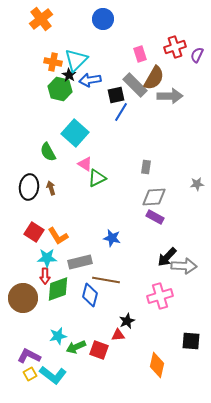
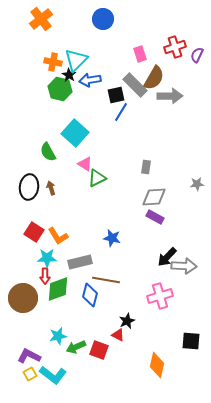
red triangle at (118, 335): rotated 32 degrees clockwise
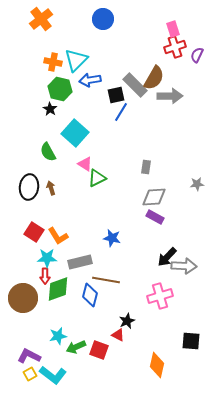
pink rectangle at (140, 54): moved 33 px right, 25 px up
black star at (69, 75): moved 19 px left, 34 px down
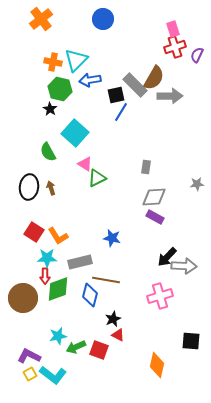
black star at (127, 321): moved 14 px left, 2 px up
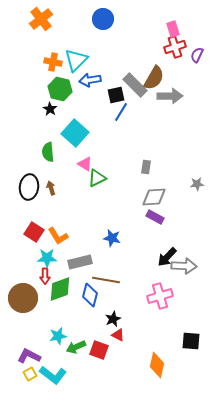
green semicircle at (48, 152): rotated 24 degrees clockwise
green diamond at (58, 289): moved 2 px right
